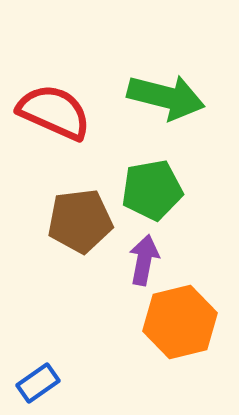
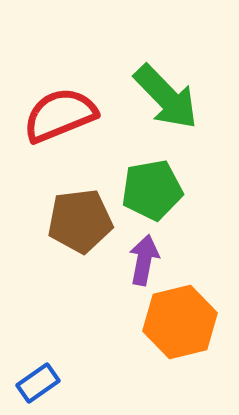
green arrow: rotated 32 degrees clockwise
red semicircle: moved 6 px right, 3 px down; rotated 46 degrees counterclockwise
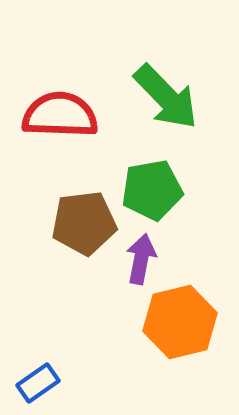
red semicircle: rotated 24 degrees clockwise
brown pentagon: moved 4 px right, 2 px down
purple arrow: moved 3 px left, 1 px up
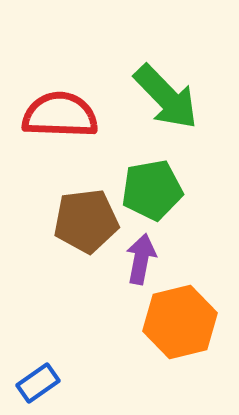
brown pentagon: moved 2 px right, 2 px up
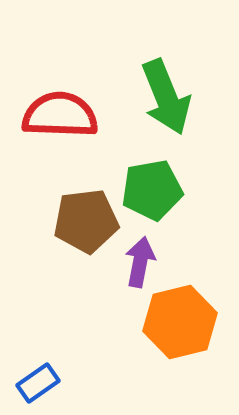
green arrow: rotated 22 degrees clockwise
purple arrow: moved 1 px left, 3 px down
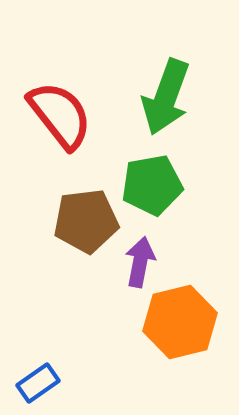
green arrow: rotated 42 degrees clockwise
red semicircle: rotated 50 degrees clockwise
green pentagon: moved 5 px up
